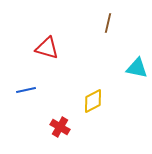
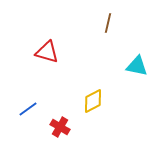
red triangle: moved 4 px down
cyan triangle: moved 2 px up
blue line: moved 2 px right, 19 px down; rotated 24 degrees counterclockwise
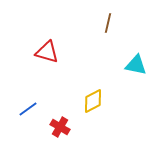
cyan triangle: moved 1 px left, 1 px up
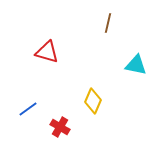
yellow diamond: rotated 40 degrees counterclockwise
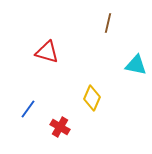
yellow diamond: moved 1 px left, 3 px up
blue line: rotated 18 degrees counterclockwise
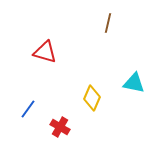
red triangle: moved 2 px left
cyan triangle: moved 2 px left, 18 px down
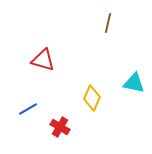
red triangle: moved 2 px left, 8 px down
blue line: rotated 24 degrees clockwise
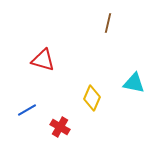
blue line: moved 1 px left, 1 px down
